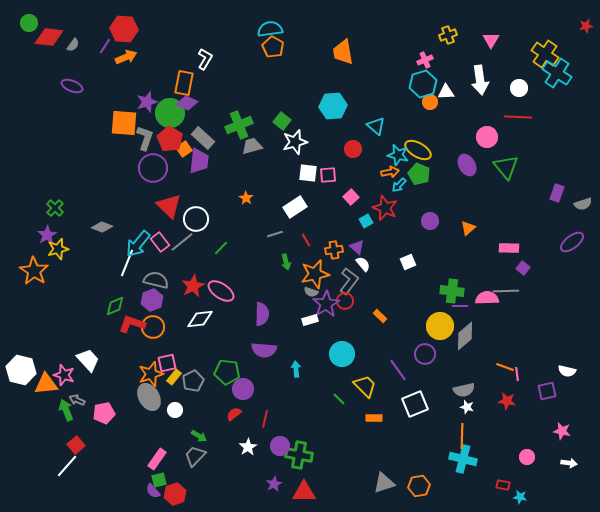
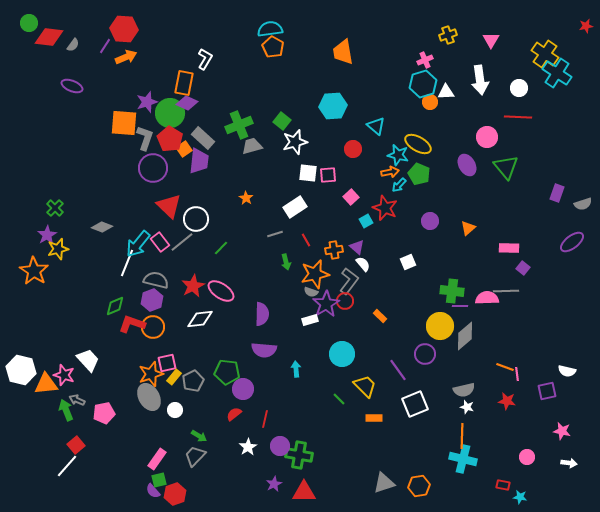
yellow ellipse at (418, 150): moved 6 px up
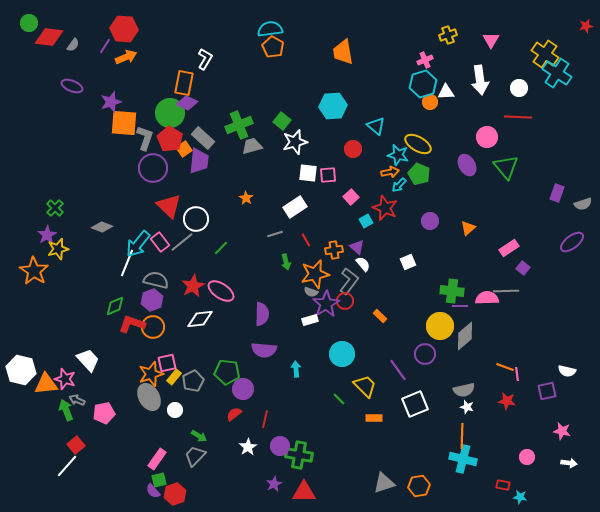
purple star at (147, 102): moved 36 px left
pink rectangle at (509, 248): rotated 36 degrees counterclockwise
pink star at (64, 375): moved 1 px right, 4 px down
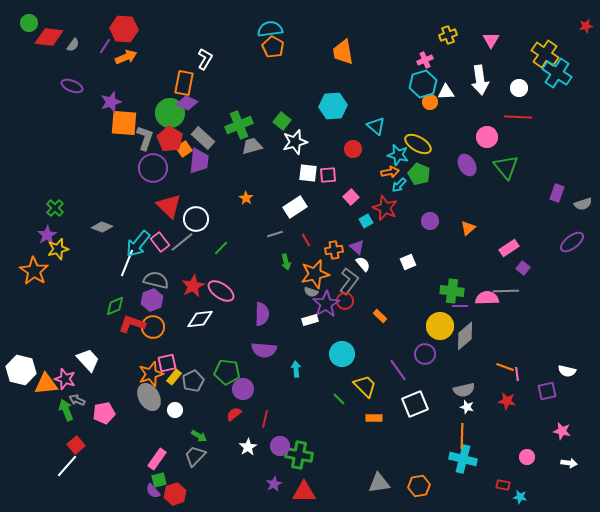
gray triangle at (384, 483): moved 5 px left; rotated 10 degrees clockwise
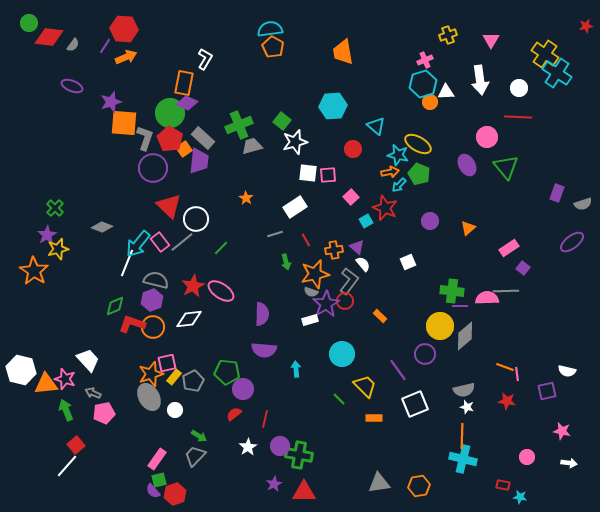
white diamond at (200, 319): moved 11 px left
gray arrow at (77, 400): moved 16 px right, 7 px up
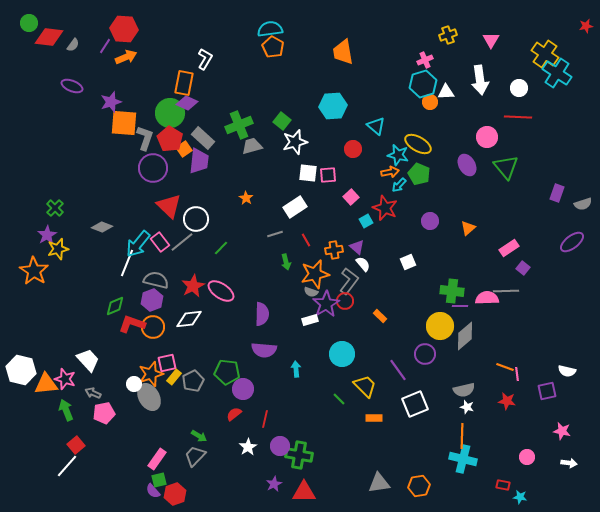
white circle at (175, 410): moved 41 px left, 26 px up
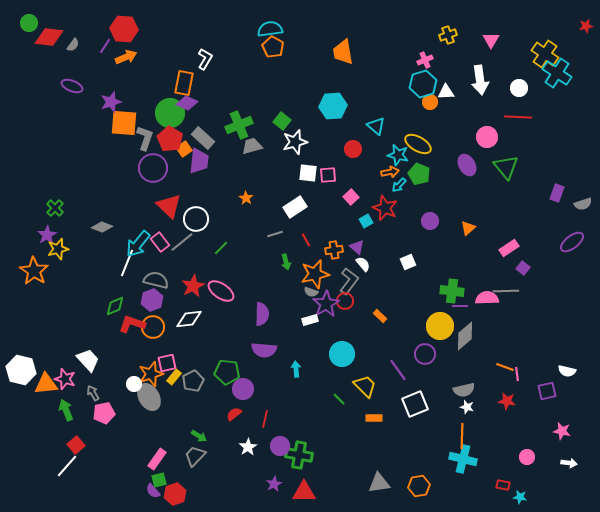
gray arrow at (93, 393): rotated 35 degrees clockwise
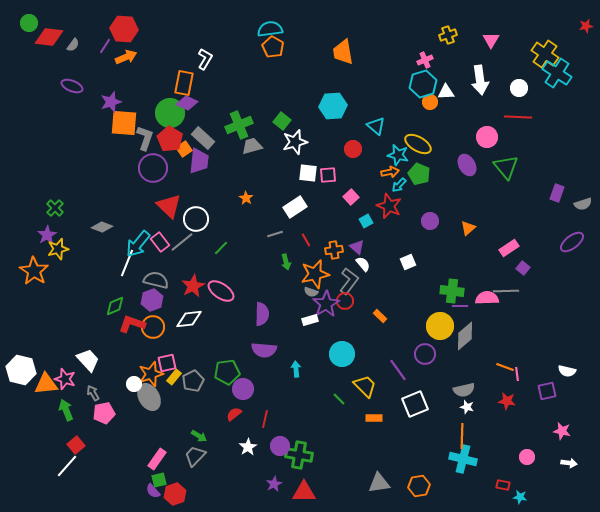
red star at (385, 208): moved 4 px right, 2 px up
green pentagon at (227, 372): rotated 15 degrees counterclockwise
